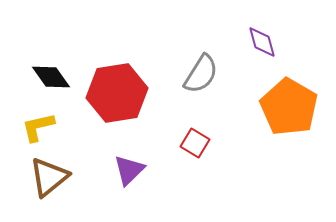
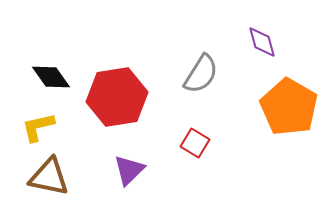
red hexagon: moved 4 px down
brown triangle: rotated 51 degrees clockwise
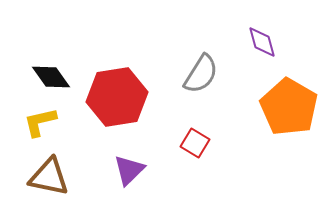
yellow L-shape: moved 2 px right, 5 px up
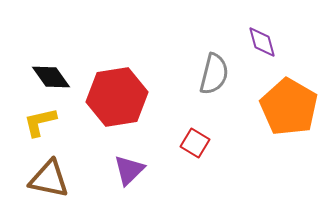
gray semicircle: moved 13 px right; rotated 18 degrees counterclockwise
brown triangle: moved 2 px down
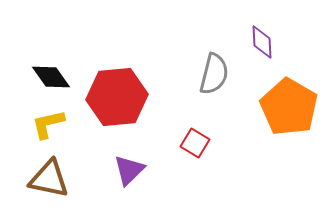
purple diamond: rotated 12 degrees clockwise
red hexagon: rotated 4 degrees clockwise
yellow L-shape: moved 8 px right, 2 px down
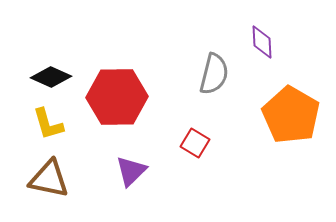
black diamond: rotated 30 degrees counterclockwise
red hexagon: rotated 4 degrees clockwise
orange pentagon: moved 2 px right, 8 px down
yellow L-shape: rotated 93 degrees counterclockwise
purple triangle: moved 2 px right, 1 px down
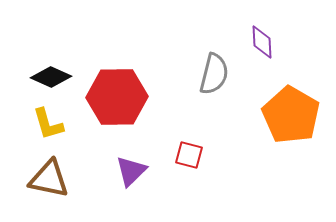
red square: moved 6 px left, 12 px down; rotated 16 degrees counterclockwise
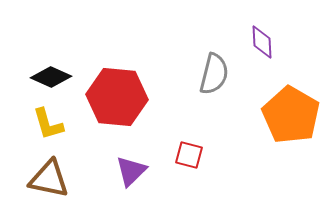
red hexagon: rotated 6 degrees clockwise
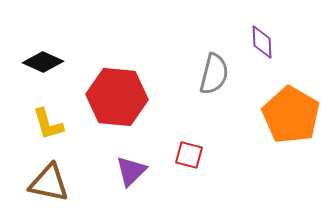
black diamond: moved 8 px left, 15 px up
brown triangle: moved 4 px down
